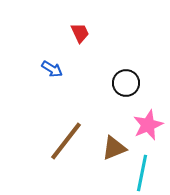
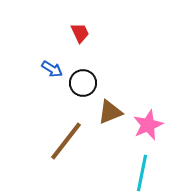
black circle: moved 43 px left
brown triangle: moved 4 px left, 36 px up
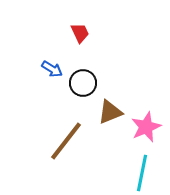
pink star: moved 2 px left, 2 px down
